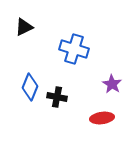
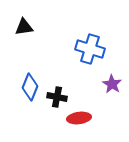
black triangle: rotated 18 degrees clockwise
blue cross: moved 16 px right
red ellipse: moved 23 px left
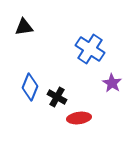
blue cross: rotated 16 degrees clockwise
purple star: moved 1 px up
black cross: rotated 18 degrees clockwise
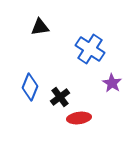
black triangle: moved 16 px right
black cross: moved 3 px right; rotated 24 degrees clockwise
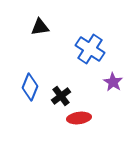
purple star: moved 1 px right, 1 px up
black cross: moved 1 px right, 1 px up
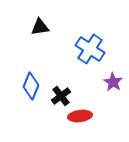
blue diamond: moved 1 px right, 1 px up
red ellipse: moved 1 px right, 2 px up
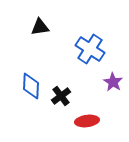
blue diamond: rotated 20 degrees counterclockwise
red ellipse: moved 7 px right, 5 px down
